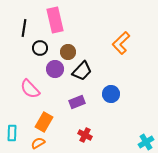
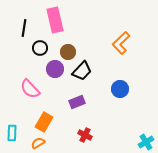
blue circle: moved 9 px right, 5 px up
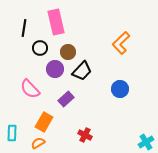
pink rectangle: moved 1 px right, 2 px down
purple rectangle: moved 11 px left, 3 px up; rotated 21 degrees counterclockwise
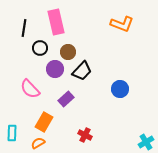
orange L-shape: moved 1 px right, 19 px up; rotated 115 degrees counterclockwise
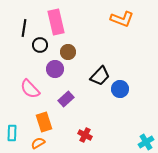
orange L-shape: moved 5 px up
black circle: moved 3 px up
black trapezoid: moved 18 px right, 5 px down
orange rectangle: rotated 48 degrees counterclockwise
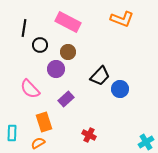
pink rectangle: moved 12 px right; rotated 50 degrees counterclockwise
purple circle: moved 1 px right
red cross: moved 4 px right
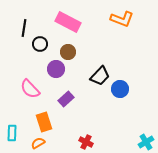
black circle: moved 1 px up
red cross: moved 3 px left, 7 px down
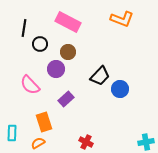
pink semicircle: moved 4 px up
cyan cross: rotated 21 degrees clockwise
